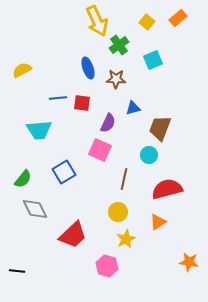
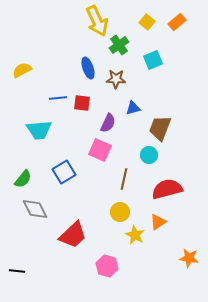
orange rectangle: moved 1 px left, 4 px down
yellow circle: moved 2 px right
yellow star: moved 9 px right, 4 px up; rotated 18 degrees counterclockwise
orange star: moved 4 px up
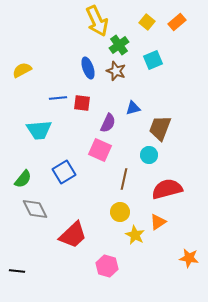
brown star: moved 8 px up; rotated 18 degrees clockwise
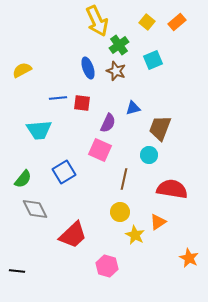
red semicircle: moved 5 px right; rotated 24 degrees clockwise
orange star: rotated 18 degrees clockwise
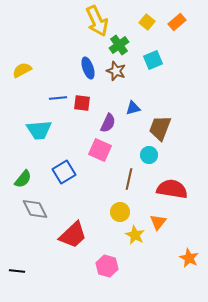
brown line: moved 5 px right
orange triangle: rotated 18 degrees counterclockwise
